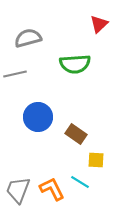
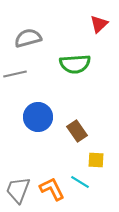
brown rectangle: moved 1 px right, 3 px up; rotated 20 degrees clockwise
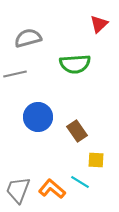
orange L-shape: rotated 24 degrees counterclockwise
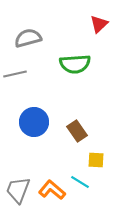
blue circle: moved 4 px left, 5 px down
orange L-shape: moved 1 px down
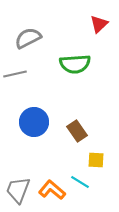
gray semicircle: rotated 12 degrees counterclockwise
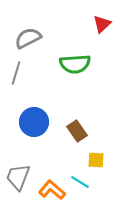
red triangle: moved 3 px right
gray line: moved 1 px right, 1 px up; rotated 60 degrees counterclockwise
gray trapezoid: moved 13 px up
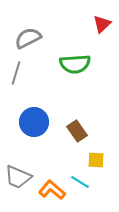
gray trapezoid: rotated 88 degrees counterclockwise
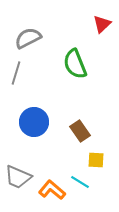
green semicircle: rotated 72 degrees clockwise
brown rectangle: moved 3 px right
